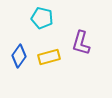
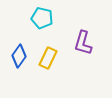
purple L-shape: moved 2 px right
yellow rectangle: moved 1 px left, 1 px down; rotated 50 degrees counterclockwise
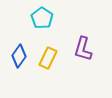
cyan pentagon: rotated 20 degrees clockwise
purple L-shape: moved 6 px down
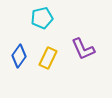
cyan pentagon: rotated 25 degrees clockwise
purple L-shape: rotated 40 degrees counterclockwise
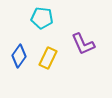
cyan pentagon: rotated 20 degrees clockwise
purple L-shape: moved 5 px up
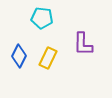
purple L-shape: rotated 25 degrees clockwise
blue diamond: rotated 10 degrees counterclockwise
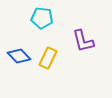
purple L-shape: moved 3 px up; rotated 15 degrees counterclockwise
blue diamond: rotated 70 degrees counterclockwise
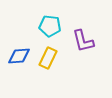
cyan pentagon: moved 8 px right, 8 px down
blue diamond: rotated 50 degrees counterclockwise
